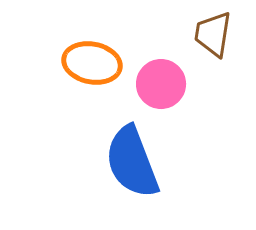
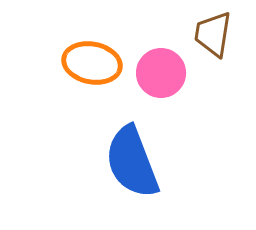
pink circle: moved 11 px up
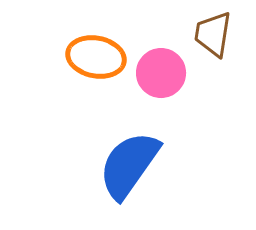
orange ellipse: moved 4 px right, 6 px up
blue semicircle: moved 3 px left, 3 px down; rotated 56 degrees clockwise
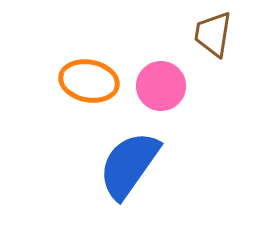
orange ellipse: moved 7 px left, 24 px down
pink circle: moved 13 px down
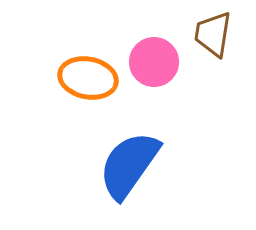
orange ellipse: moved 1 px left, 3 px up
pink circle: moved 7 px left, 24 px up
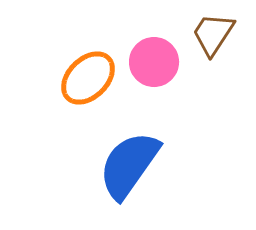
brown trapezoid: rotated 24 degrees clockwise
orange ellipse: rotated 56 degrees counterclockwise
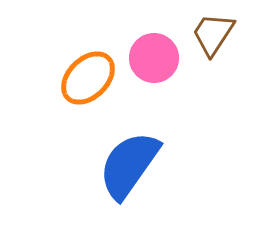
pink circle: moved 4 px up
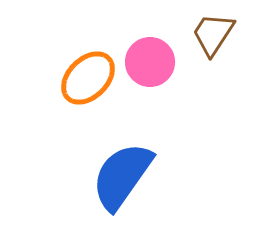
pink circle: moved 4 px left, 4 px down
blue semicircle: moved 7 px left, 11 px down
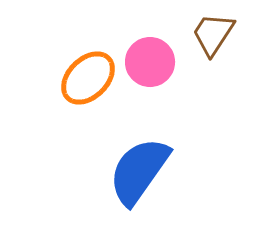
blue semicircle: moved 17 px right, 5 px up
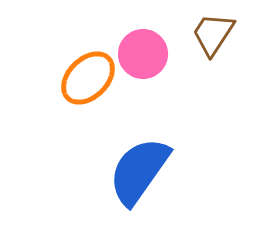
pink circle: moved 7 px left, 8 px up
